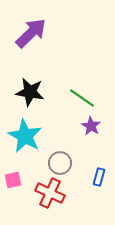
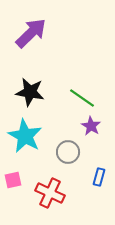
gray circle: moved 8 px right, 11 px up
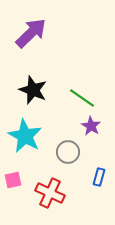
black star: moved 3 px right, 2 px up; rotated 12 degrees clockwise
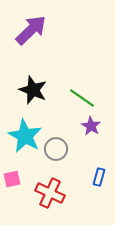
purple arrow: moved 3 px up
gray circle: moved 12 px left, 3 px up
pink square: moved 1 px left, 1 px up
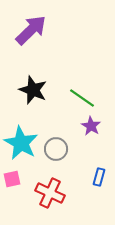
cyan star: moved 4 px left, 7 px down
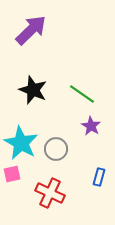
green line: moved 4 px up
pink square: moved 5 px up
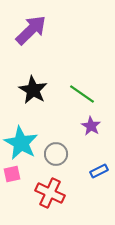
black star: rotated 8 degrees clockwise
gray circle: moved 5 px down
blue rectangle: moved 6 px up; rotated 48 degrees clockwise
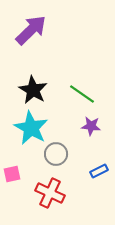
purple star: rotated 24 degrees counterclockwise
cyan star: moved 10 px right, 15 px up
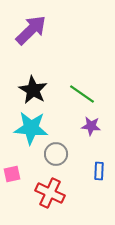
cyan star: rotated 24 degrees counterclockwise
blue rectangle: rotated 60 degrees counterclockwise
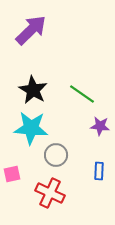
purple star: moved 9 px right
gray circle: moved 1 px down
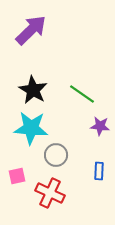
pink square: moved 5 px right, 2 px down
